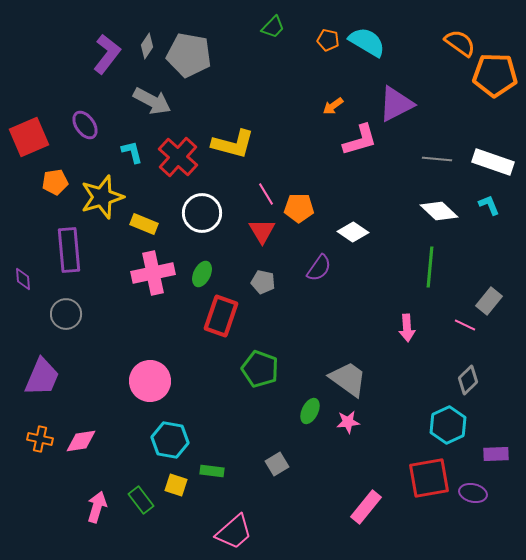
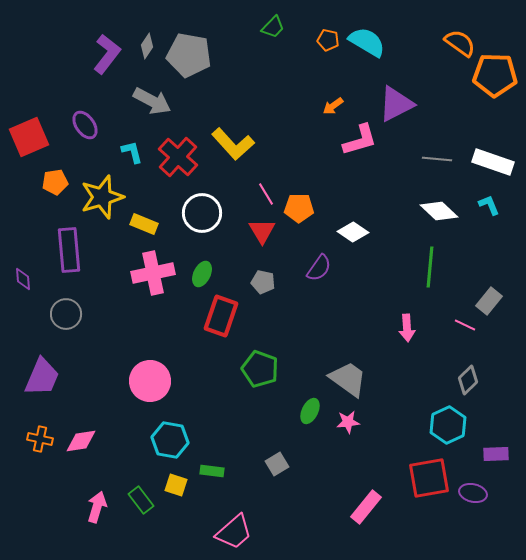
yellow L-shape at (233, 144): rotated 33 degrees clockwise
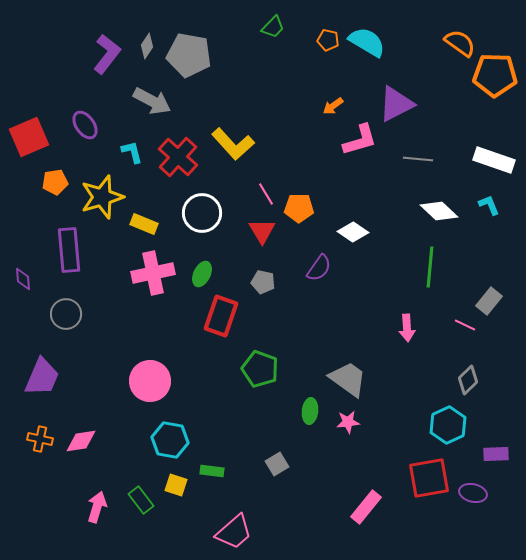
gray line at (437, 159): moved 19 px left
white rectangle at (493, 162): moved 1 px right, 2 px up
green ellipse at (310, 411): rotated 20 degrees counterclockwise
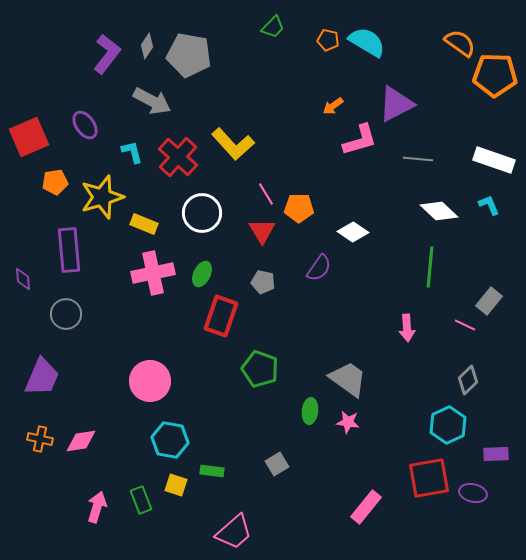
pink star at (348, 422): rotated 15 degrees clockwise
green rectangle at (141, 500): rotated 16 degrees clockwise
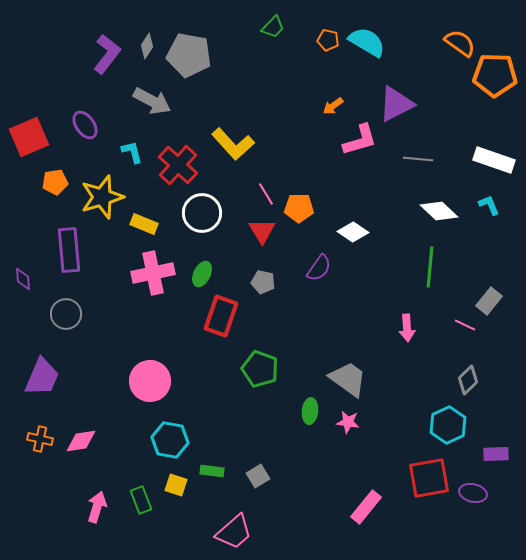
red cross at (178, 157): moved 8 px down
gray square at (277, 464): moved 19 px left, 12 px down
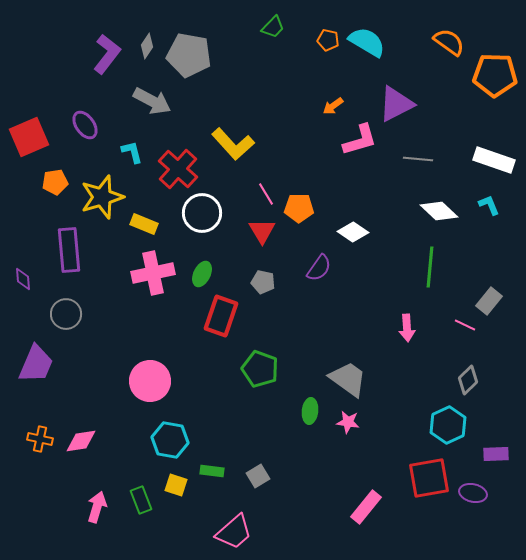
orange semicircle at (460, 43): moved 11 px left, 1 px up
red cross at (178, 165): moved 4 px down
purple trapezoid at (42, 377): moved 6 px left, 13 px up
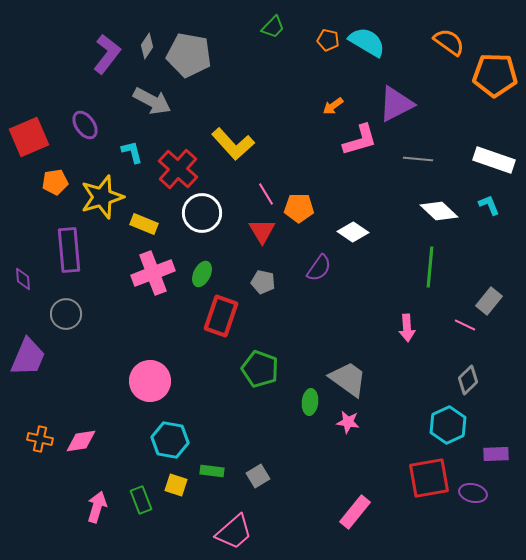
pink cross at (153, 273): rotated 9 degrees counterclockwise
purple trapezoid at (36, 364): moved 8 px left, 7 px up
green ellipse at (310, 411): moved 9 px up
pink rectangle at (366, 507): moved 11 px left, 5 px down
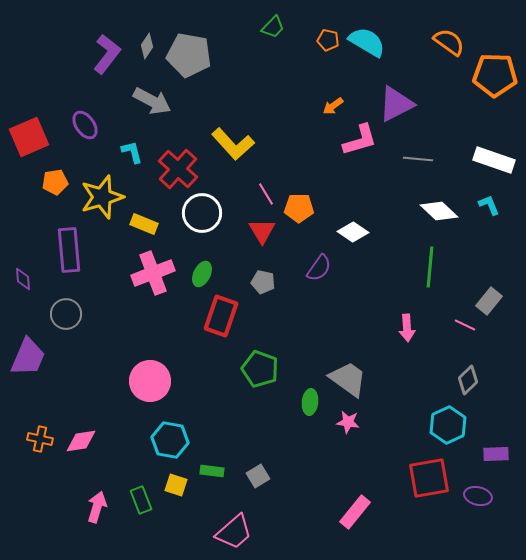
purple ellipse at (473, 493): moved 5 px right, 3 px down
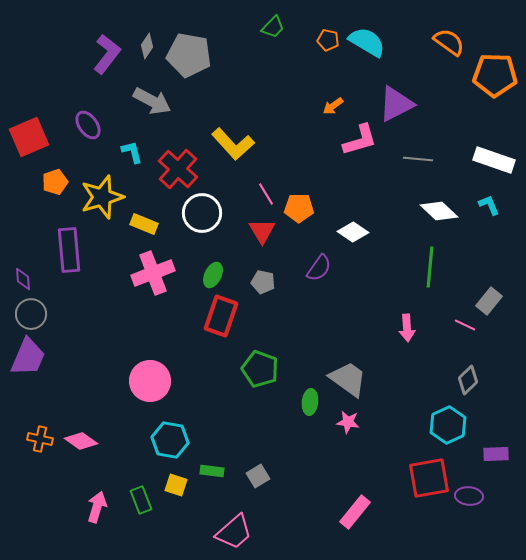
purple ellipse at (85, 125): moved 3 px right
orange pentagon at (55, 182): rotated 10 degrees counterclockwise
green ellipse at (202, 274): moved 11 px right, 1 px down
gray circle at (66, 314): moved 35 px left
pink diamond at (81, 441): rotated 44 degrees clockwise
purple ellipse at (478, 496): moved 9 px left; rotated 8 degrees counterclockwise
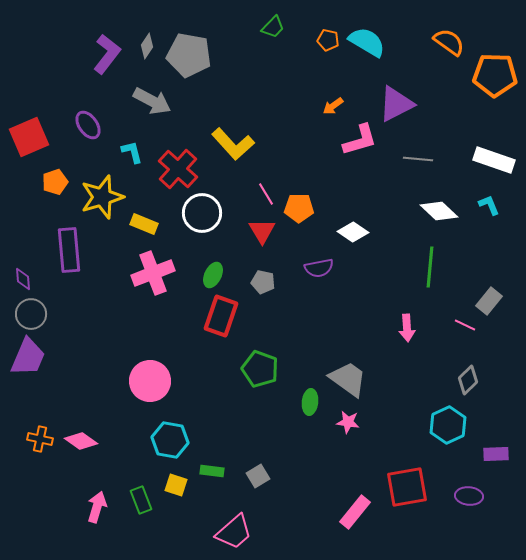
purple semicircle at (319, 268): rotated 44 degrees clockwise
red square at (429, 478): moved 22 px left, 9 px down
